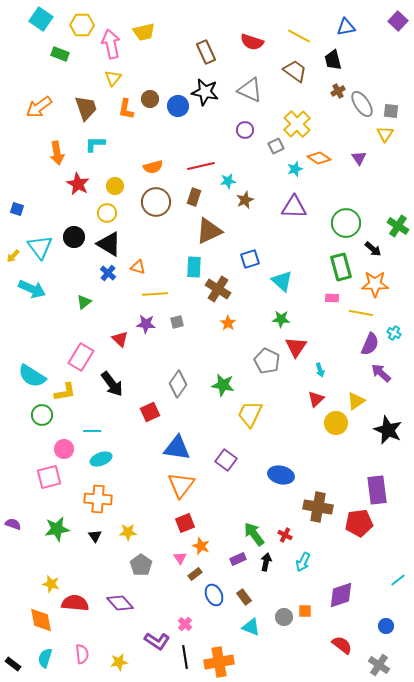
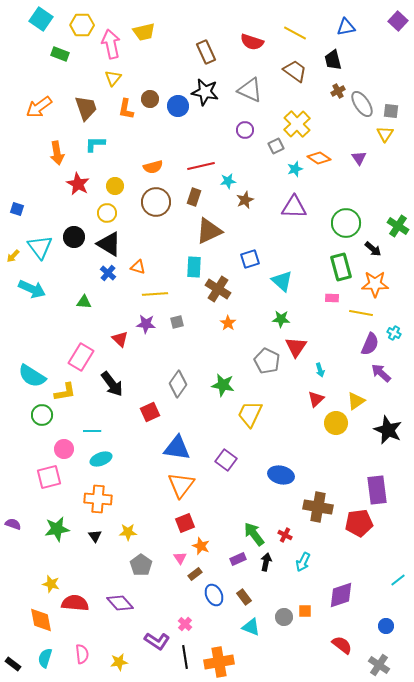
yellow line at (299, 36): moved 4 px left, 3 px up
green triangle at (84, 302): rotated 42 degrees clockwise
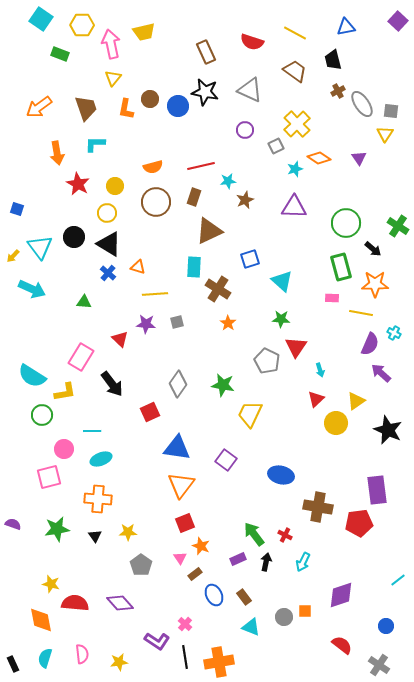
black rectangle at (13, 664): rotated 28 degrees clockwise
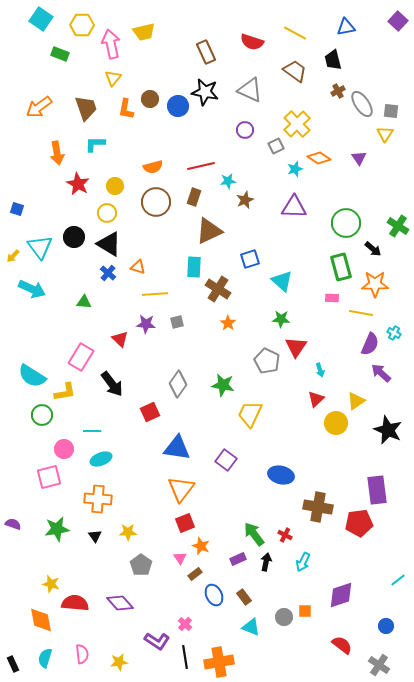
orange triangle at (181, 485): moved 4 px down
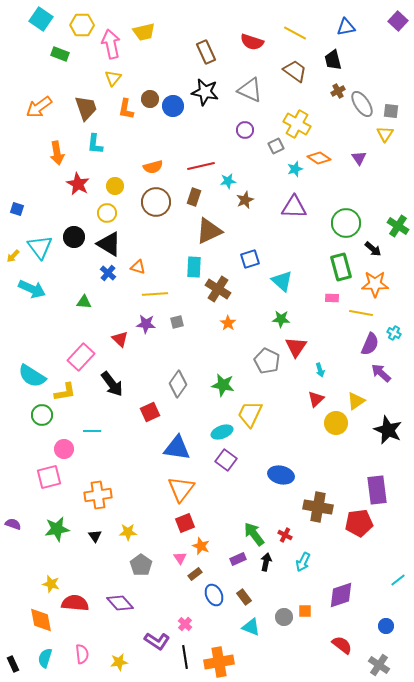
blue circle at (178, 106): moved 5 px left
yellow cross at (297, 124): rotated 16 degrees counterclockwise
cyan L-shape at (95, 144): rotated 85 degrees counterclockwise
pink rectangle at (81, 357): rotated 12 degrees clockwise
cyan ellipse at (101, 459): moved 121 px right, 27 px up
orange cross at (98, 499): moved 4 px up; rotated 12 degrees counterclockwise
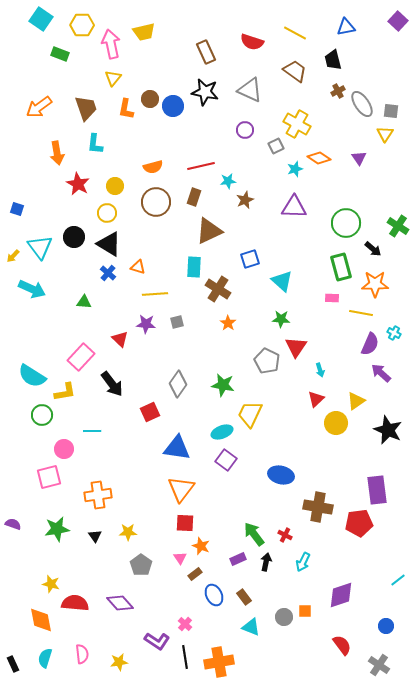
red square at (185, 523): rotated 24 degrees clockwise
red semicircle at (342, 645): rotated 15 degrees clockwise
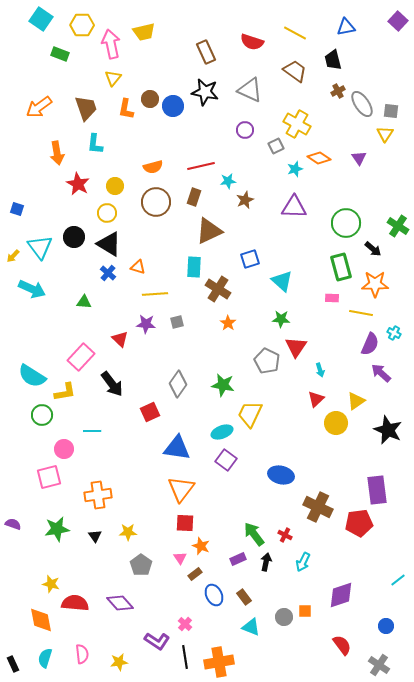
brown cross at (318, 507): rotated 16 degrees clockwise
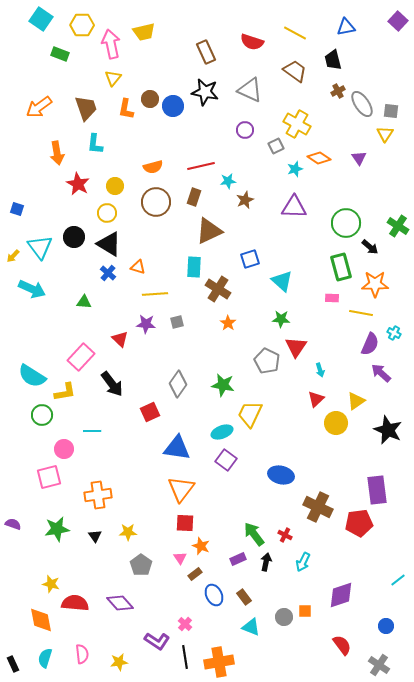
black arrow at (373, 249): moved 3 px left, 2 px up
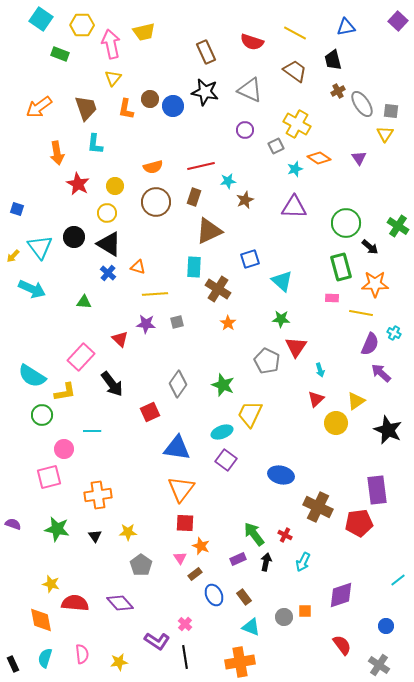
green star at (223, 385): rotated 10 degrees clockwise
green star at (57, 529): rotated 20 degrees clockwise
orange cross at (219, 662): moved 21 px right
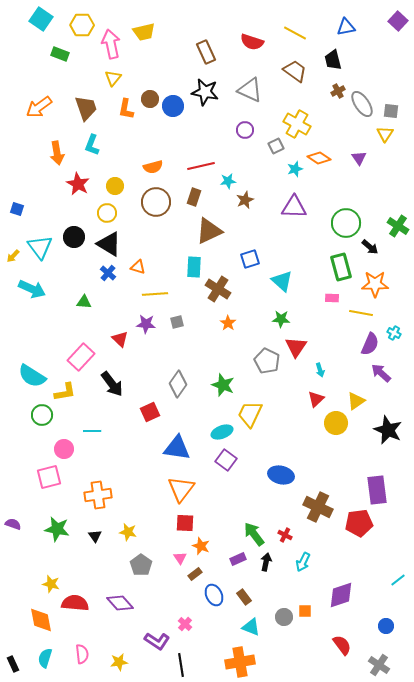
cyan L-shape at (95, 144): moved 3 px left, 1 px down; rotated 15 degrees clockwise
yellow star at (128, 532): rotated 12 degrees clockwise
black line at (185, 657): moved 4 px left, 8 px down
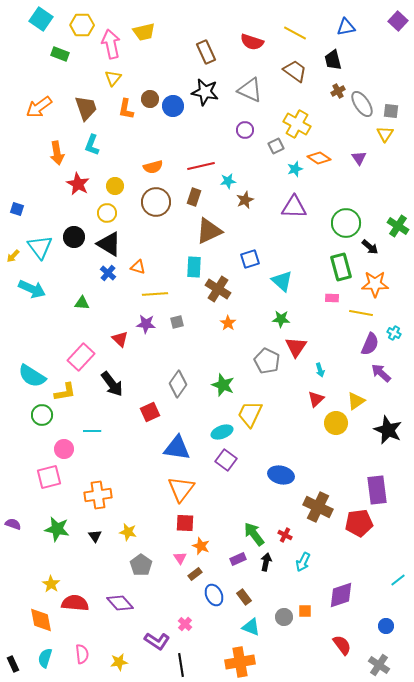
green triangle at (84, 302): moved 2 px left, 1 px down
yellow star at (51, 584): rotated 18 degrees clockwise
